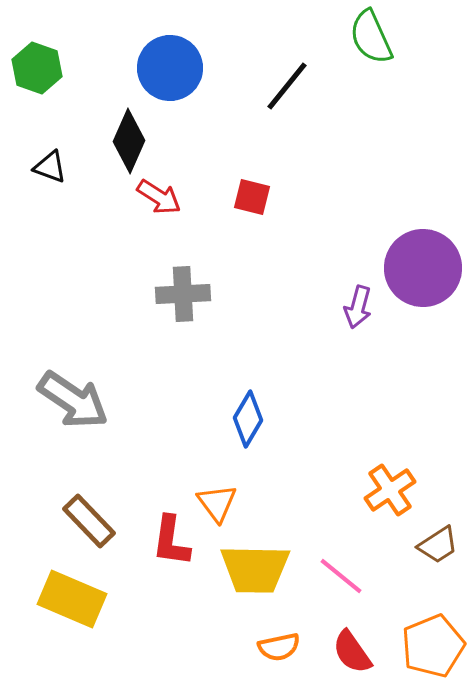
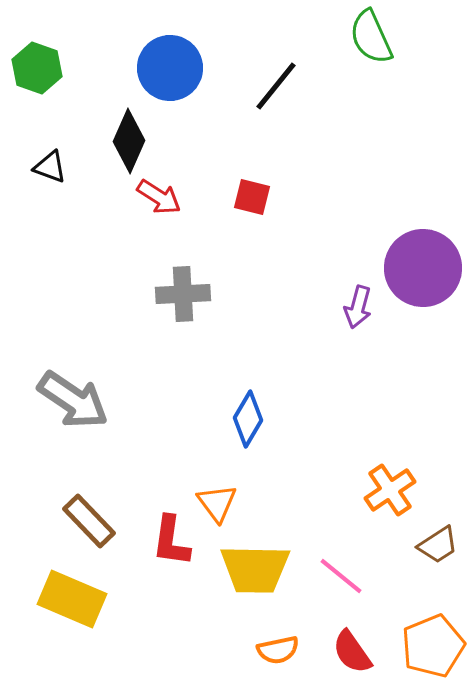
black line: moved 11 px left
orange semicircle: moved 1 px left, 3 px down
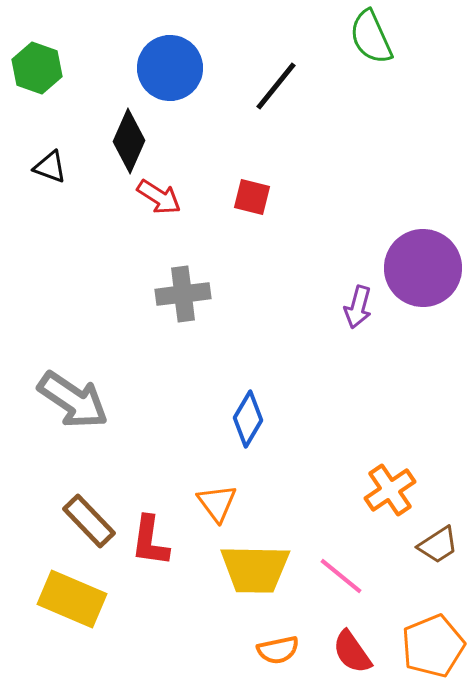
gray cross: rotated 4 degrees counterclockwise
red L-shape: moved 21 px left
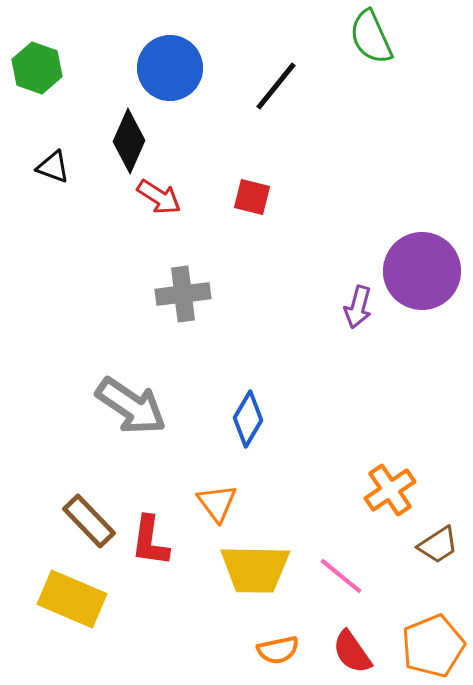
black triangle: moved 3 px right
purple circle: moved 1 px left, 3 px down
gray arrow: moved 58 px right, 6 px down
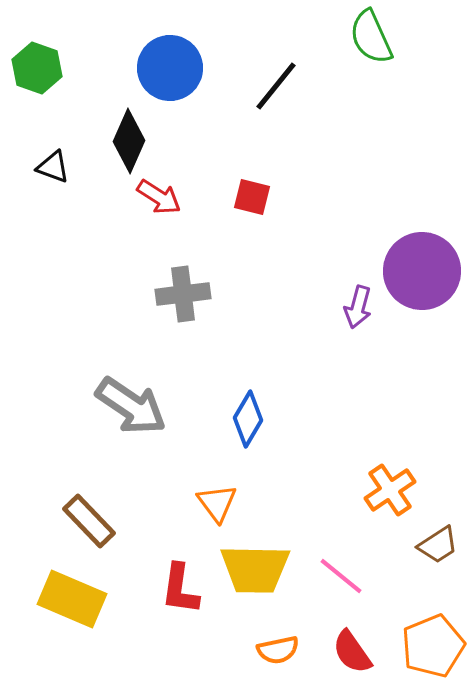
red L-shape: moved 30 px right, 48 px down
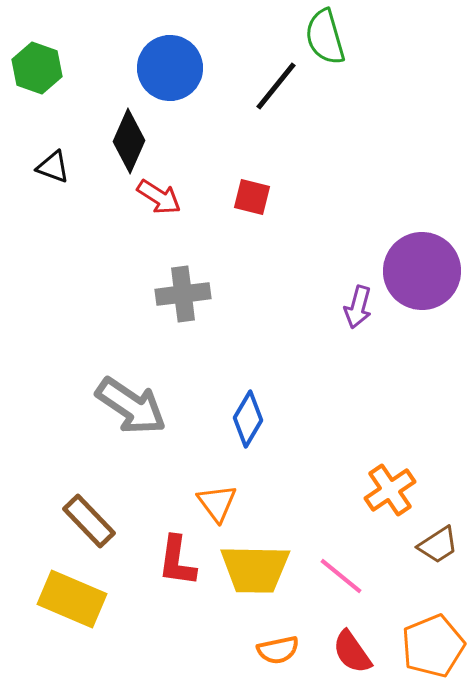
green semicircle: moved 46 px left; rotated 8 degrees clockwise
red L-shape: moved 3 px left, 28 px up
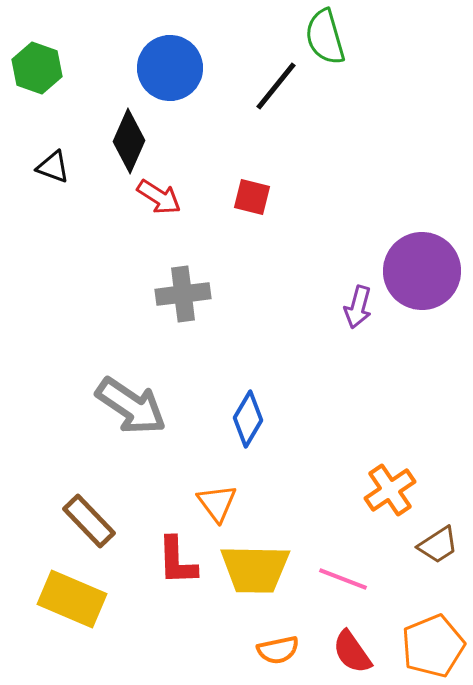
red L-shape: rotated 10 degrees counterclockwise
pink line: moved 2 px right, 3 px down; rotated 18 degrees counterclockwise
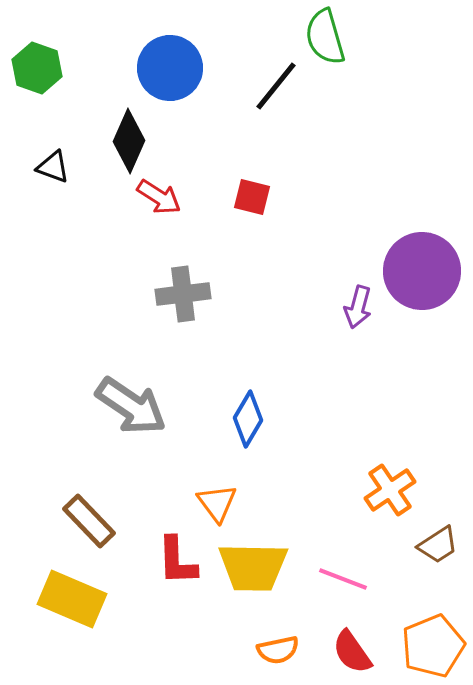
yellow trapezoid: moved 2 px left, 2 px up
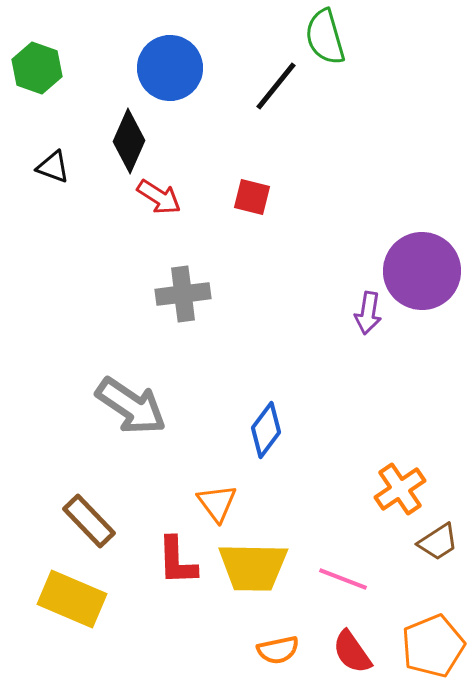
purple arrow: moved 10 px right, 6 px down; rotated 6 degrees counterclockwise
blue diamond: moved 18 px right, 11 px down; rotated 6 degrees clockwise
orange cross: moved 10 px right, 1 px up
brown trapezoid: moved 3 px up
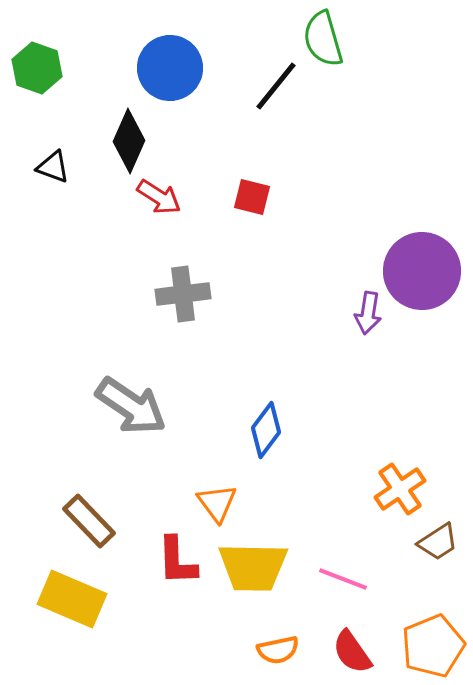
green semicircle: moved 2 px left, 2 px down
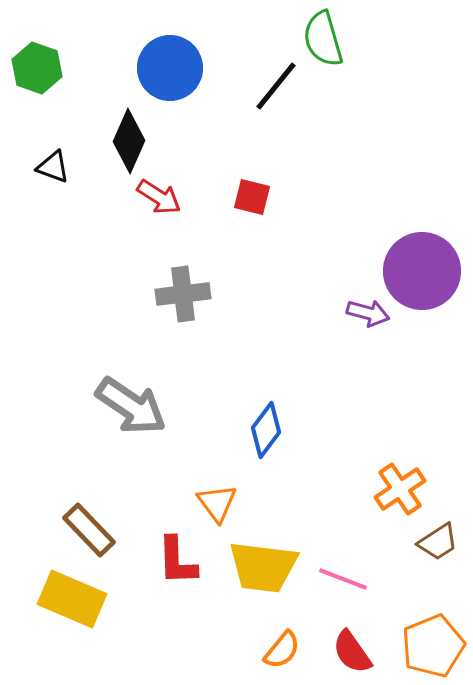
purple arrow: rotated 84 degrees counterclockwise
brown rectangle: moved 9 px down
yellow trapezoid: moved 10 px right; rotated 6 degrees clockwise
orange semicircle: moved 4 px right; rotated 39 degrees counterclockwise
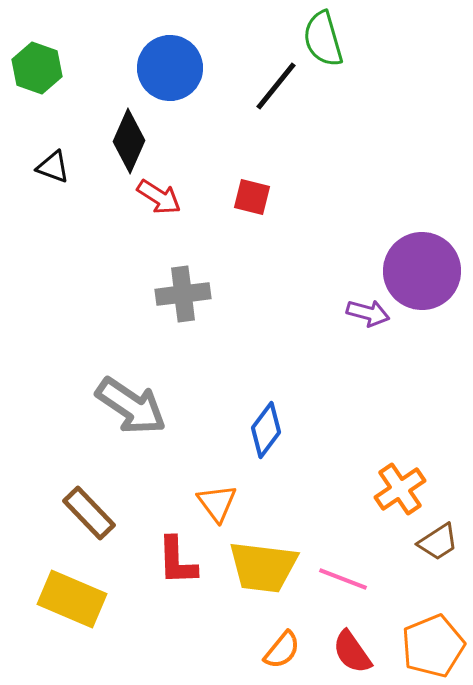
brown rectangle: moved 17 px up
